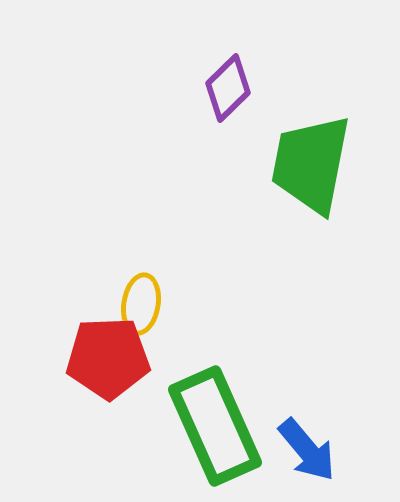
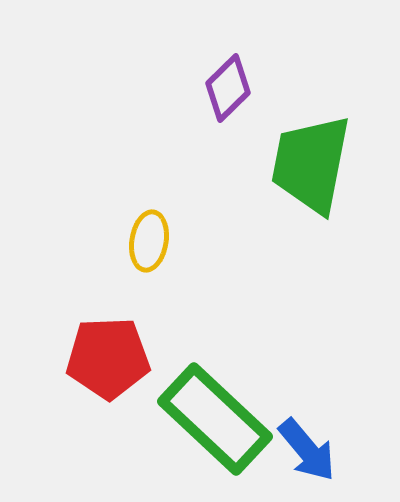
yellow ellipse: moved 8 px right, 63 px up
green rectangle: moved 7 px up; rotated 23 degrees counterclockwise
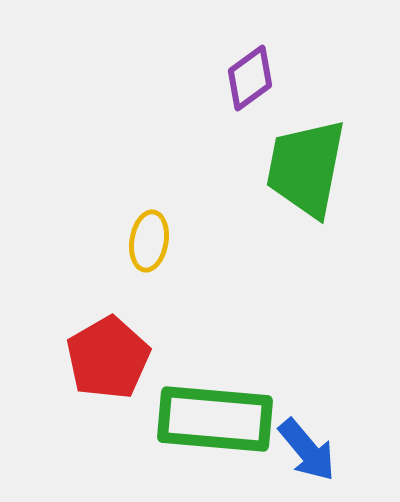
purple diamond: moved 22 px right, 10 px up; rotated 8 degrees clockwise
green trapezoid: moved 5 px left, 4 px down
red pentagon: rotated 28 degrees counterclockwise
green rectangle: rotated 38 degrees counterclockwise
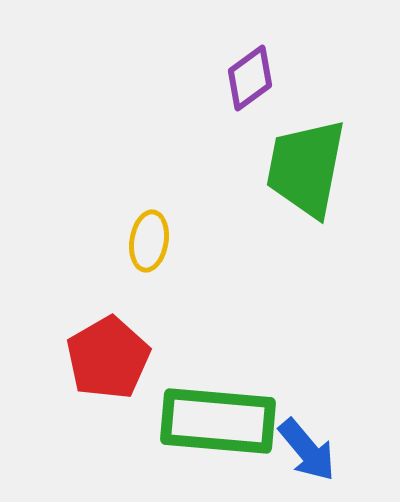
green rectangle: moved 3 px right, 2 px down
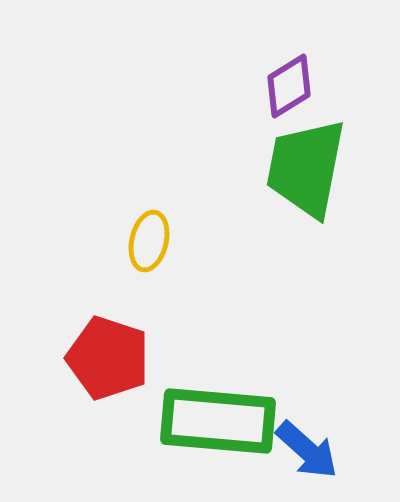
purple diamond: moved 39 px right, 8 px down; rotated 4 degrees clockwise
yellow ellipse: rotated 4 degrees clockwise
red pentagon: rotated 24 degrees counterclockwise
blue arrow: rotated 8 degrees counterclockwise
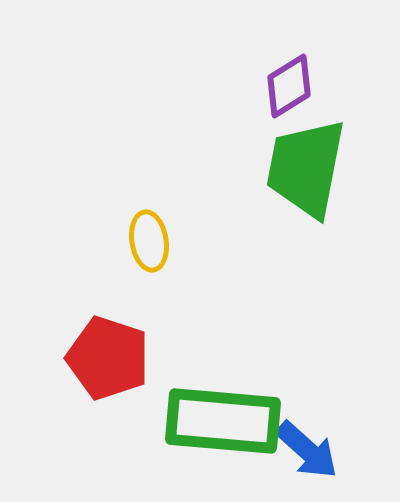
yellow ellipse: rotated 22 degrees counterclockwise
green rectangle: moved 5 px right
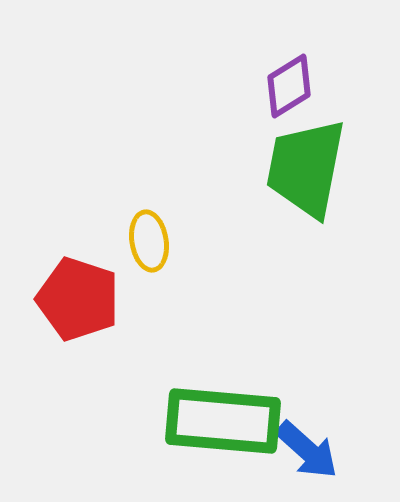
red pentagon: moved 30 px left, 59 px up
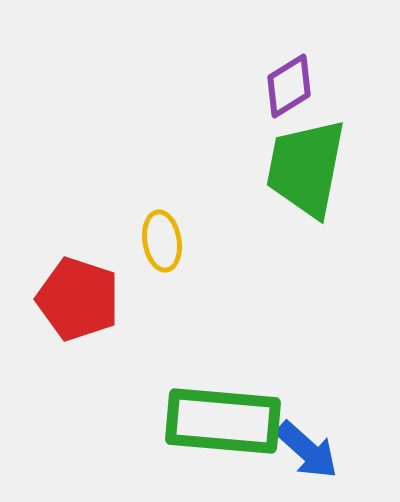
yellow ellipse: moved 13 px right
